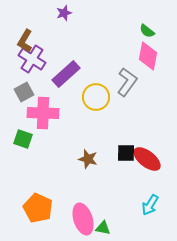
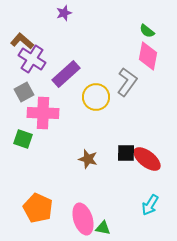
brown L-shape: moved 3 px left; rotated 100 degrees clockwise
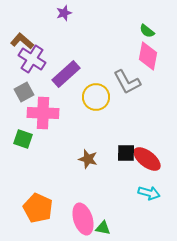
gray L-shape: rotated 116 degrees clockwise
cyan arrow: moved 1 px left, 12 px up; rotated 105 degrees counterclockwise
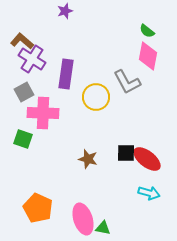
purple star: moved 1 px right, 2 px up
purple rectangle: rotated 40 degrees counterclockwise
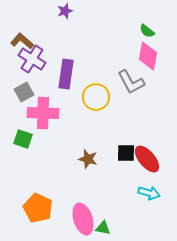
gray L-shape: moved 4 px right
red ellipse: rotated 12 degrees clockwise
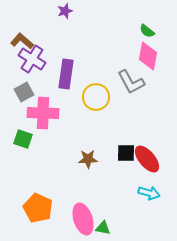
brown star: rotated 18 degrees counterclockwise
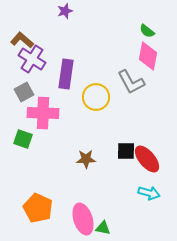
brown L-shape: moved 1 px up
black square: moved 2 px up
brown star: moved 2 px left
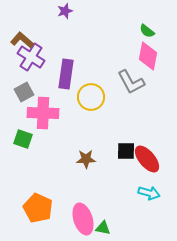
purple cross: moved 1 px left, 2 px up
yellow circle: moved 5 px left
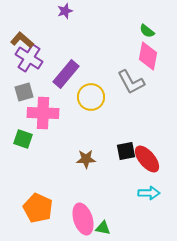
purple cross: moved 2 px left, 1 px down
purple rectangle: rotated 32 degrees clockwise
gray square: rotated 12 degrees clockwise
black square: rotated 12 degrees counterclockwise
cyan arrow: rotated 15 degrees counterclockwise
